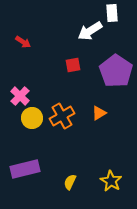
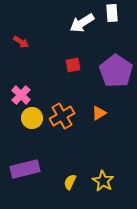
white arrow: moved 8 px left, 8 px up
red arrow: moved 2 px left
pink cross: moved 1 px right, 1 px up
yellow star: moved 8 px left
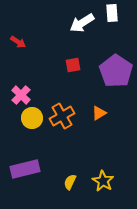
red arrow: moved 3 px left
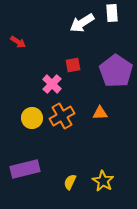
pink cross: moved 31 px right, 11 px up
orange triangle: moved 1 px right; rotated 28 degrees clockwise
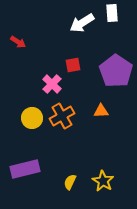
orange triangle: moved 1 px right, 2 px up
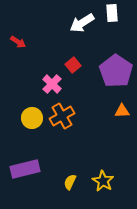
red square: rotated 28 degrees counterclockwise
orange triangle: moved 21 px right
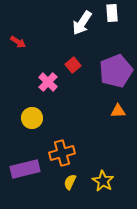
white arrow: rotated 25 degrees counterclockwise
purple pentagon: rotated 16 degrees clockwise
pink cross: moved 4 px left, 2 px up
orange triangle: moved 4 px left
orange cross: moved 37 px down; rotated 15 degrees clockwise
